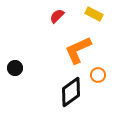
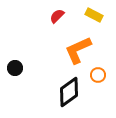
yellow rectangle: moved 1 px down
black diamond: moved 2 px left
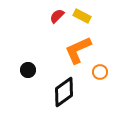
yellow rectangle: moved 12 px left, 1 px down
black circle: moved 13 px right, 2 px down
orange circle: moved 2 px right, 3 px up
black diamond: moved 5 px left
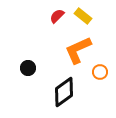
yellow rectangle: moved 1 px right; rotated 12 degrees clockwise
black circle: moved 2 px up
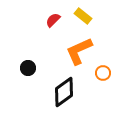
red semicircle: moved 4 px left, 4 px down
orange L-shape: moved 1 px right, 1 px down
orange circle: moved 3 px right, 1 px down
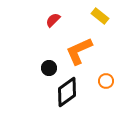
yellow rectangle: moved 17 px right
black circle: moved 21 px right
orange circle: moved 3 px right, 8 px down
black diamond: moved 3 px right
